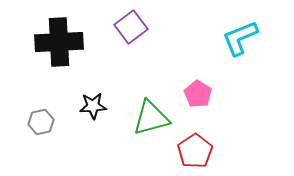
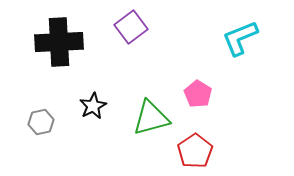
black star: rotated 24 degrees counterclockwise
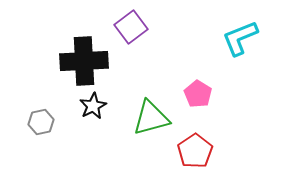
black cross: moved 25 px right, 19 px down
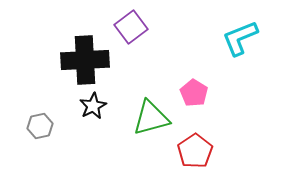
black cross: moved 1 px right, 1 px up
pink pentagon: moved 4 px left, 1 px up
gray hexagon: moved 1 px left, 4 px down
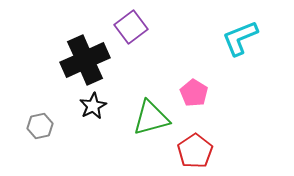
black cross: rotated 21 degrees counterclockwise
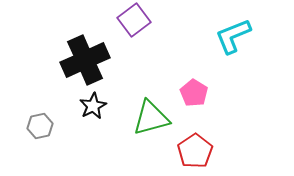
purple square: moved 3 px right, 7 px up
cyan L-shape: moved 7 px left, 2 px up
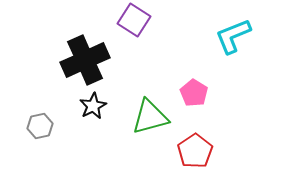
purple square: rotated 20 degrees counterclockwise
green triangle: moved 1 px left, 1 px up
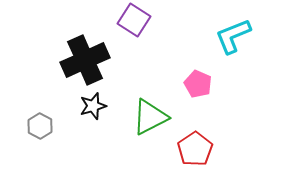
pink pentagon: moved 4 px right, 9 px up; rotated 8 degrees counterclockwise
black star: rotated 12 degrees clockwise
green triangle: rotated 12 degrees counterclockwise
gray hexagon: rotated 20 degrees counterclockwise
red pentagon: moved 2 px up
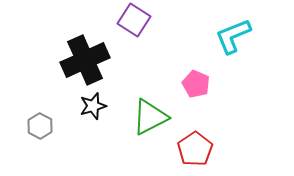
pink pentagon: moved 2 px left
